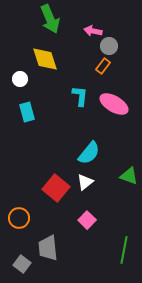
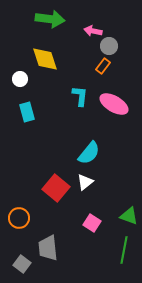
green arrow: rotated 60 degrees counterclockwise
green triangle: moved 40 px down
pink square: moved 5 px right, 3 px down; rotated 12 degrees counterclockwise
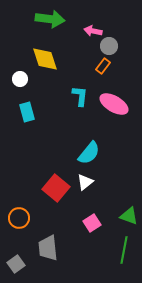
pink square: rotated 24 degrees clockwise
gray square: moved 6 px left; rotated 18 degrees clockwise
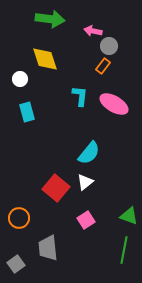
pink square: moved 6 px left, 3 px up
